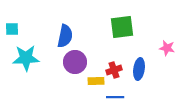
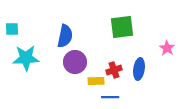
pink star: rotated 21 degrees clockwise
blue line: moved 5 px left
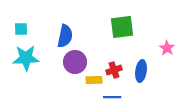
cyan square: moved 9 px right
blue ellipse: moved 2 px right, 2 px down
yellow rectangle: moved 2 px left, 1 px up
blue line: moved 2 px right
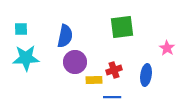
blue ellipse: moved 5 px right, 4 px down
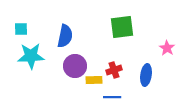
cyan star: moved 5 px right, 2 px up
purple circle: moved 4 px down
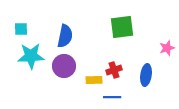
pink star: rotated 21 degrees clockwise
purple circle: moved 11 px left
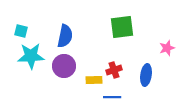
cyan square: moved 2 px down; rotated 16 degrees clockwise
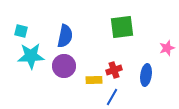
blue line: rotated 60 degrees counterclockwise
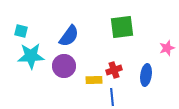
blue semicircle: moved 4 px right; rotated 25 degrees clockwise
blue line: rotated 36 degrees counterclockwise
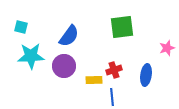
cyan square: moved 4 px up
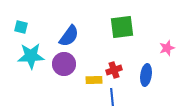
purple circle: moved 2 px up
